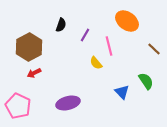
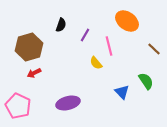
brown hexagon: rotated 12 degrees clockwise
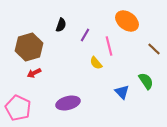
pink pentagon: moved 2 px down
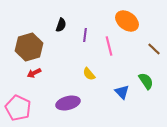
purple line: rotated 24 degrees counterclockwise
yellow semicircle: moved 7 px left, 11 px down
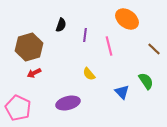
orange ellipse: moved 2 px up
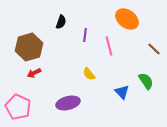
black semicircle: moved 3 px up
pink pentagon: moved 1 px up
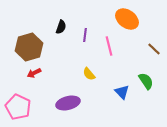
black semicircle: moved 5 px down
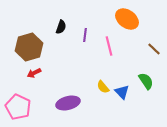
yellow semicircle: moved 14 px right, 13 px down
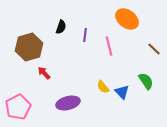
red arrow: moved 10 px right; rotated 72 degrees clockwise
pink pentagon: rotated 20 degrees clockwise
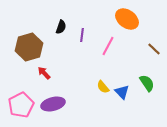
purple line: moved 3 px left
pink line: moved 1 px left; rotated 42 degrees clockwise
green semicircle: moved 1 px right, 2 px down
purple ellipse: moved 15 px left, 1 px down
pink pentagon: moved 3 px right, 2 px up
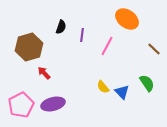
pink line: moved 1 px left
